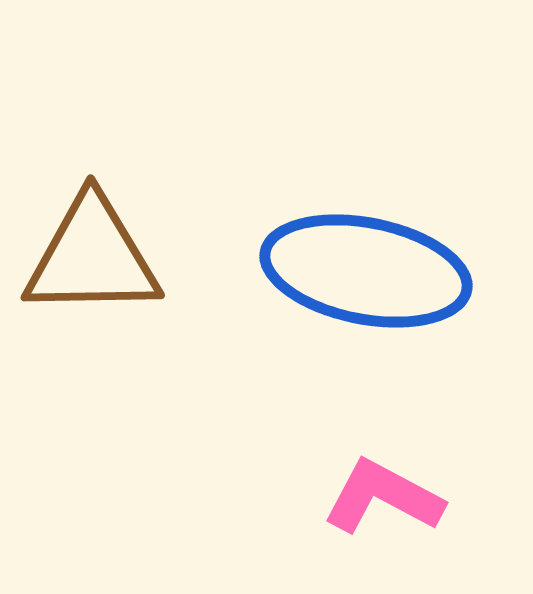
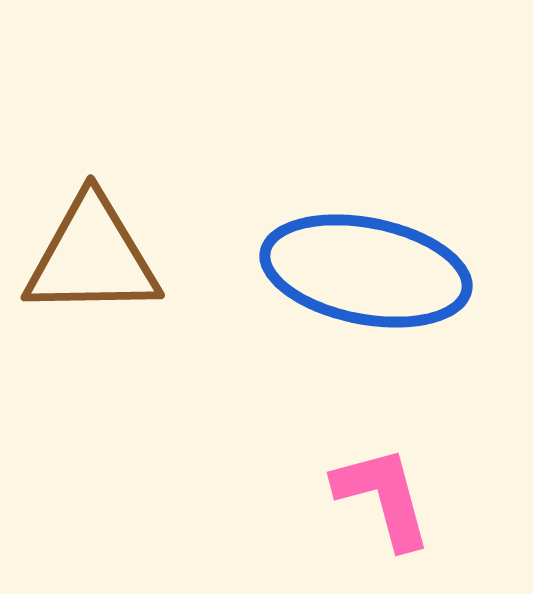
pink L-shape: rotated 47 degrees clockwise
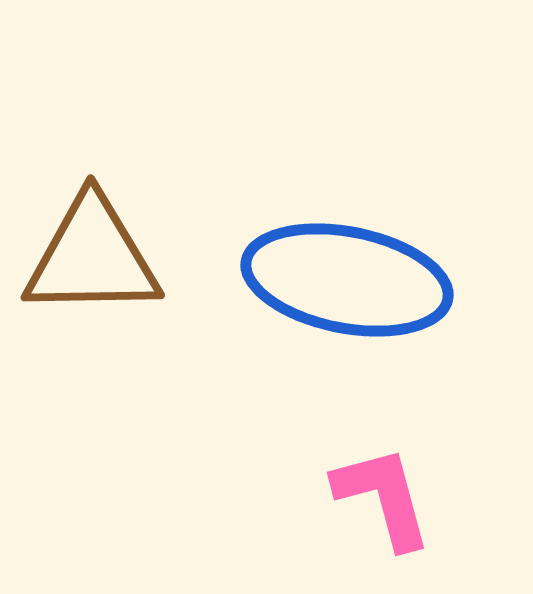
blue ellipse: moved 19 px left, 9 px down
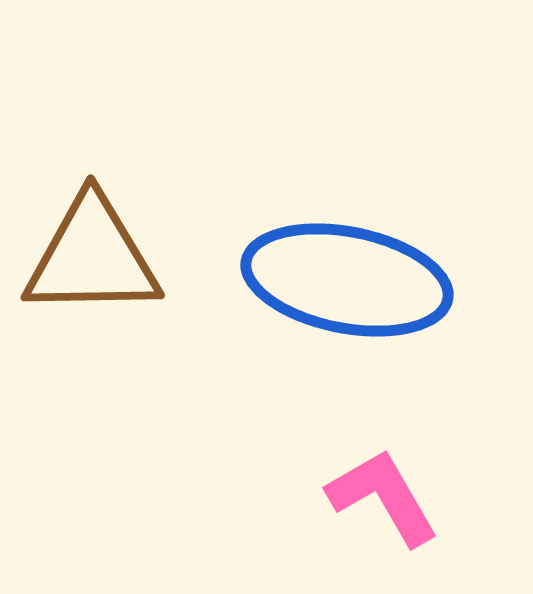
pink L-shape: rotated 15 degrees counterclockwise
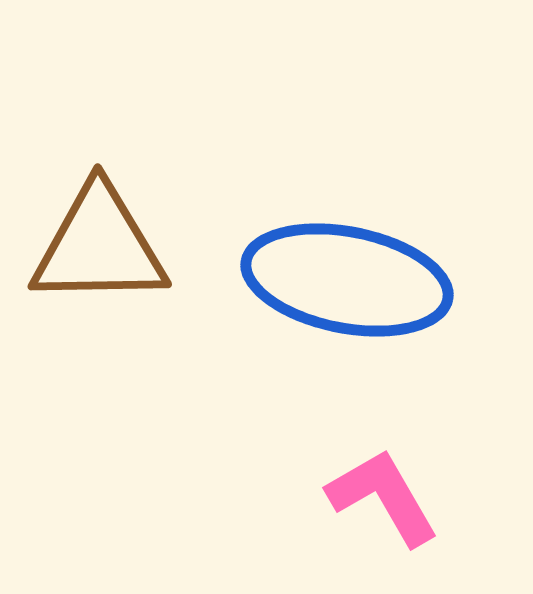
brown triangle: moved 7 px right, 11 px up
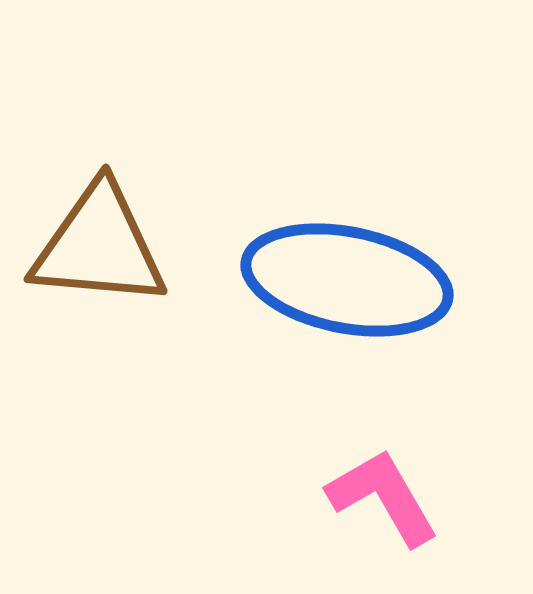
brown triangle: rotated 6 degrees clockwise
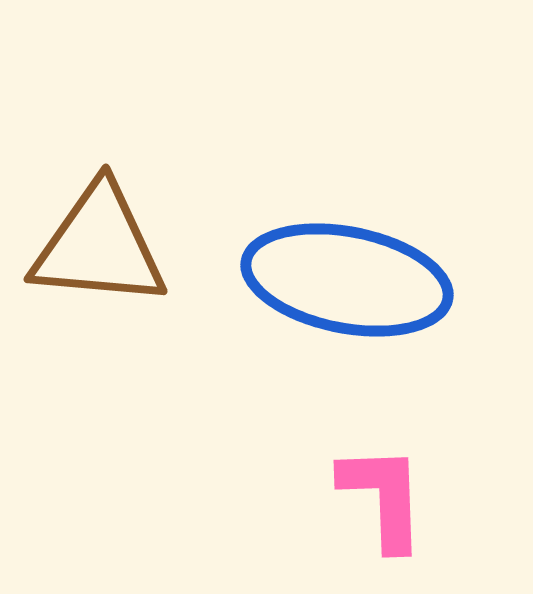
pink L-shape: rotated 28 degrees clockwise
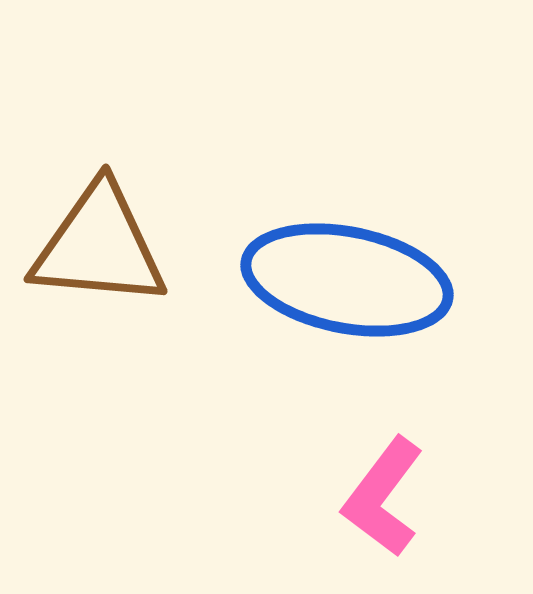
pink L-shape: rotated 141 degrees counterclockwise
